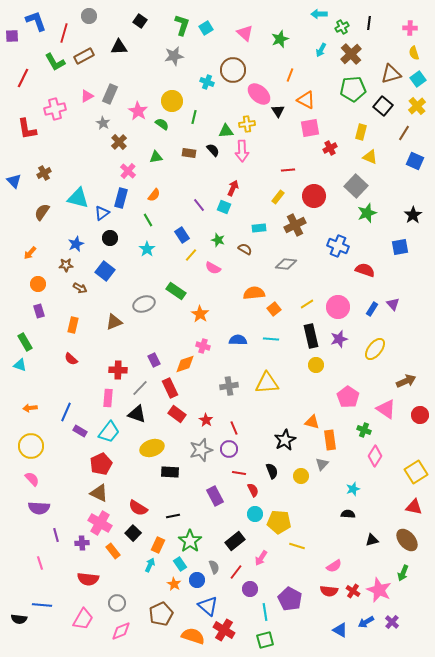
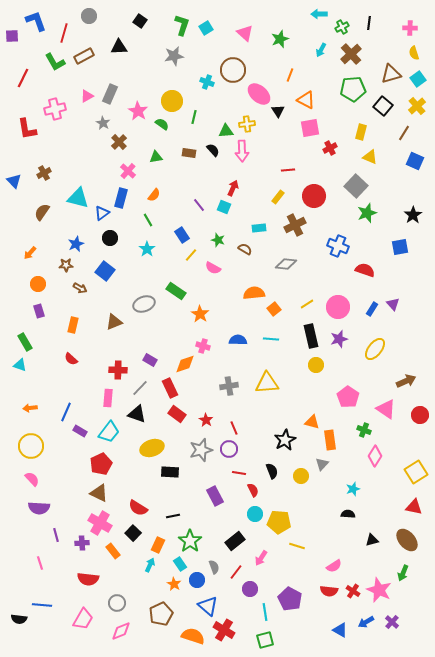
purple rectangle at (154, 360): moved 4 px left; rotated 32 degrees counterclockwise
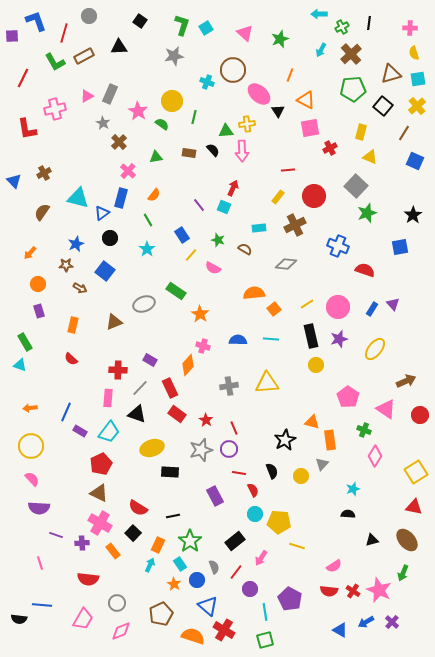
cyan square at (418, 79): rotated 28 degrees clockwise
orange diamond at (185, 364): moved 3 px right, 1 px down; rotated 30 degrees counterclockwise
purple line at (56, 535): rotated 56 degrees counterclockwise
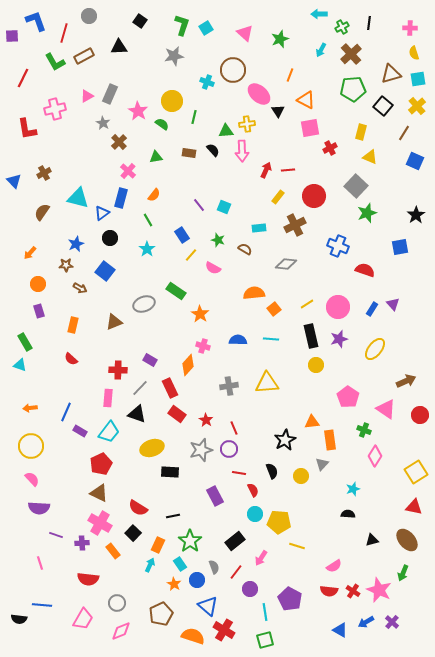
red arrow at (233, 188): moved 33 px right, 18 px up
black star at (413, 215): moved 3 px right
orange triangle at (312, 422): rotated 21 degrees counterclockwise
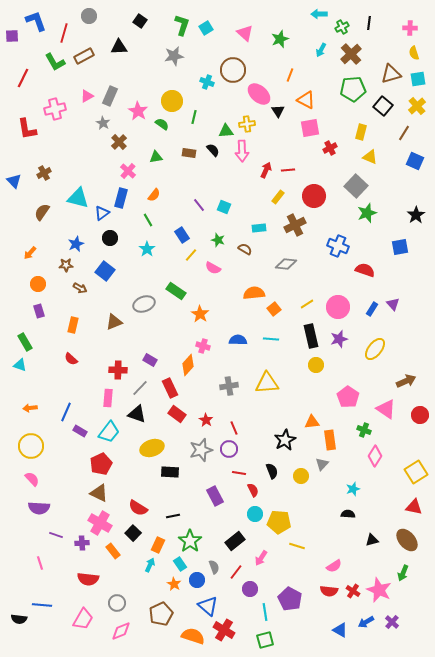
gray rectangle at (110, 94): moved 2 px down
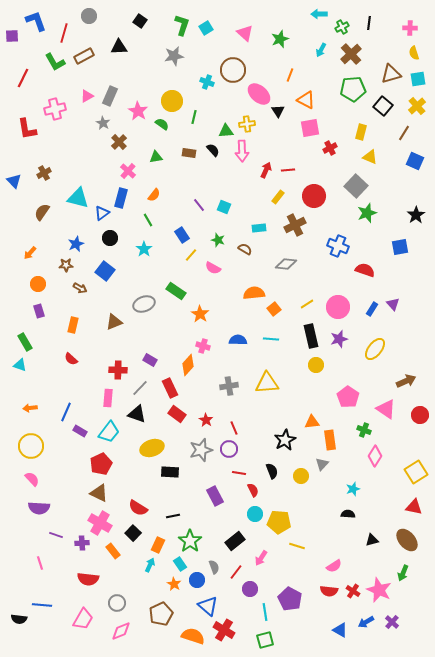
cyan star at (147, 249): moved 3 px left
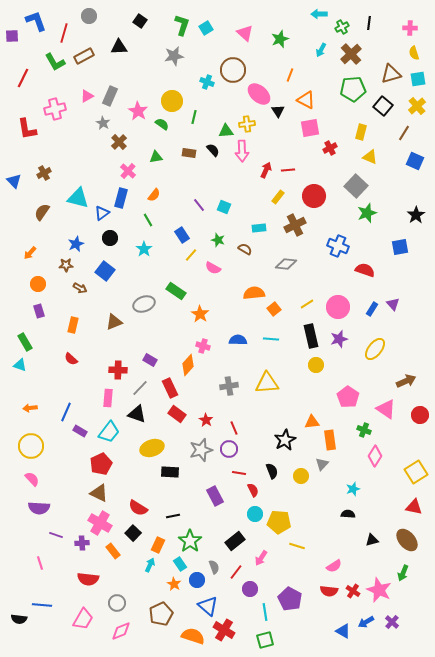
blue triangle at (340, 630): moved 3 px right, 1 px down
